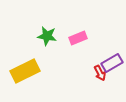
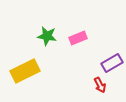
red arrow: moved 12 px down
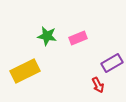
red arrow: moved 2 px left
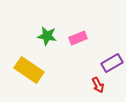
yellow rectangle: moved 4 px right, 1 px up; rotated 60 degrees clockwise
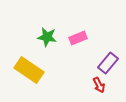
green star: moved 1 px down
purple rectangle: moved 4 px left; rotated 20 degrees counterclockwise
red arrow: moved 1 px right
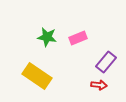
purple rectangle: moved 2 px left, 1 px up
yellow rectangle: moved 8 px right, 6 px down
red arrow: rotated 56 degrees counterclockwise
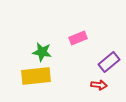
green star: moved 5 px left, 15 px down
purple rectangle: moved 3 px right; rotated 10 degrees clockwise
yellow rectangle: moved 1 px left; rotated 40 degrees counterclockwise
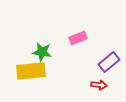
yellow rectangle: moved 5 px left, 5 px up
